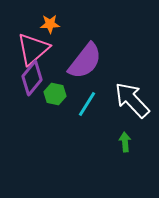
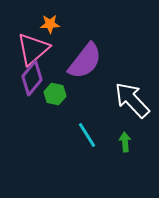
cyan line: moved 31 px down; rotated 64 degrees counterclockwise
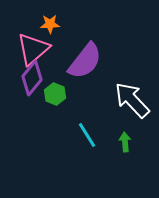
green hexagon: rotated 10 degrees clockwise
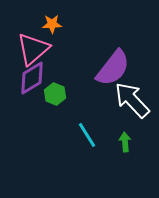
orange star: moved 2 px right
purple semicircle: moved 28 px right, 7 px down
purple diamond: rotated 20 degrees clockwise
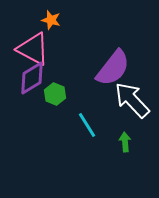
orange star: moved 1 px left, 4 px up; rotated 18 degrees clockwise
pink triangle: rotated 51 degrees counterclockwise
cyan line: moved 10 px up
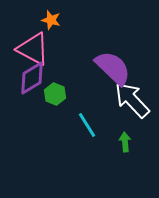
purple semicircle: rotated 84 degrees counterclockwise
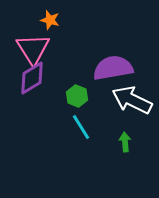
orange star: moved 1 px left
pink triangle: rotated 30 degrees clockwise
purple semicircle: rotated 54 degrees counterclockwise
green hexagon: moved 22 px right, 2 px down
white arrow: rotated 21 degrees counterclockwise
cyan line: moved 6 px left, 2 px down
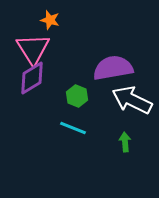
cyan line: moved 8 px left, 1 px down; rotated 36 degrees counterclockwise
